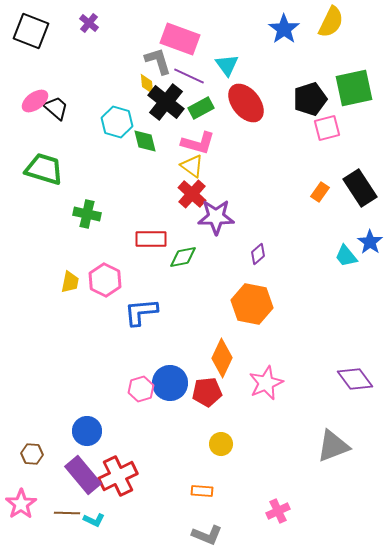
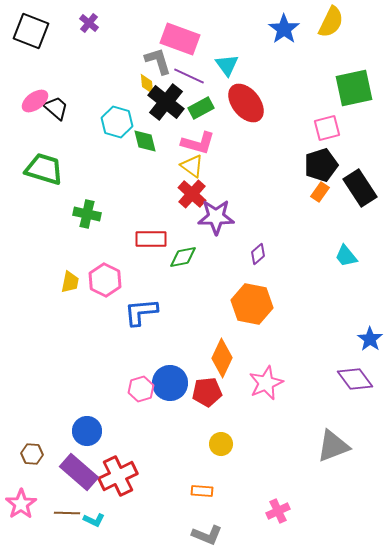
black pentagon at (310, 99): moved 11 px right, 66 px down
blue star at (370, 242): moved 97 px down
purple rectangle at (83, 475): moved 4 px left, 3 px up; rotated 9 degrees counterclockwise
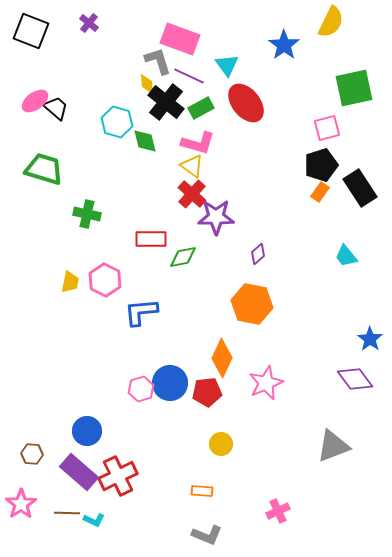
blue star at (284, 29): moved 16 px down
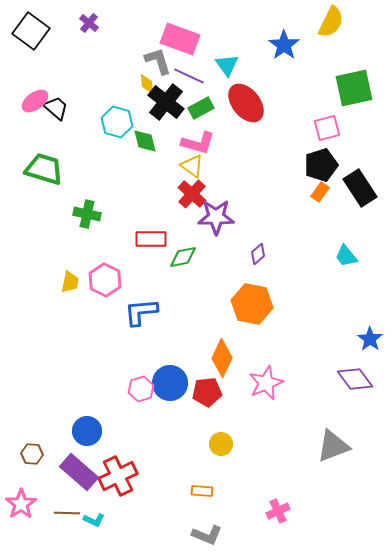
black square at (31, 31): rotated 15 degrees clockwise
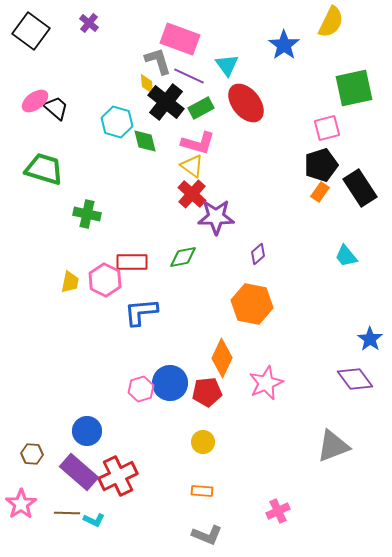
red rectangle at (151, 239): moved 19 px left, 23 px down
yellow circle at (221, 444): moved 18 px left, 2 px up
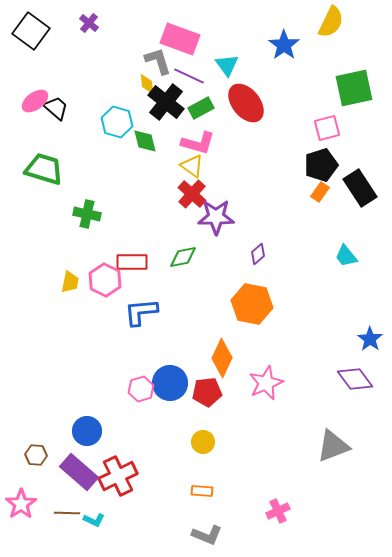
brown hexagon at (32, 454): moved 4 px right, 1 px down
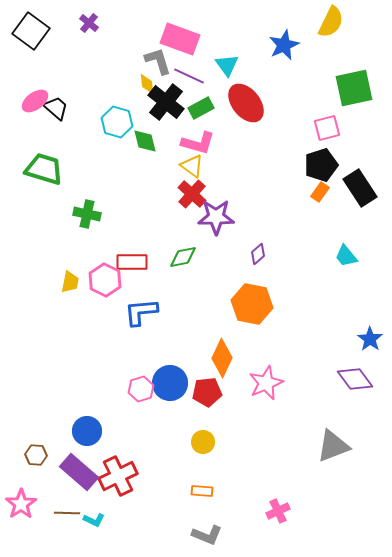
blue star at (284, 45): rotated 12 degrees clockwise
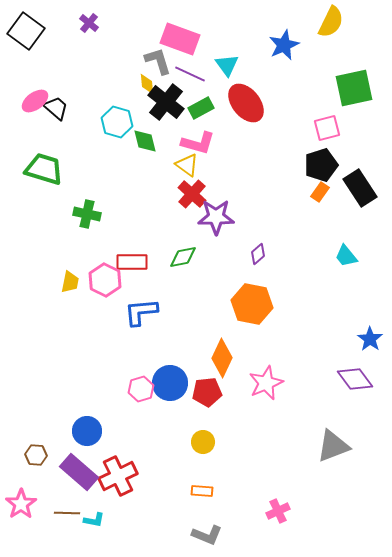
black square at (31, 31): moved 5 px left
purple line at (189, 76): moved 1 px right, 2 px up
yellow triangle at (192, 166): moved 5 px left, 1 px up
cyan L-shape at (94, 520): rotated 15 degrees counterclockwise
